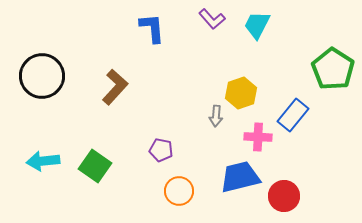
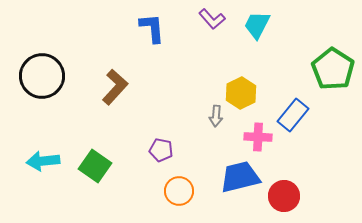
yellow hexagon: rotated 8 degrees counterclockwise
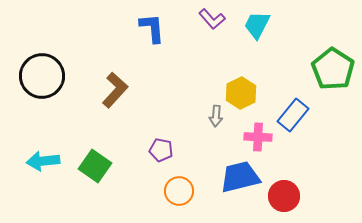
brown L-shape: moved 3 px down
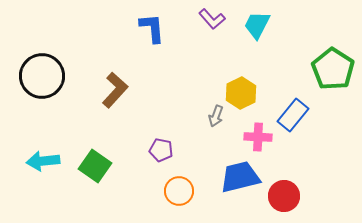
gray arrow: rotated 15 degrees clockwise
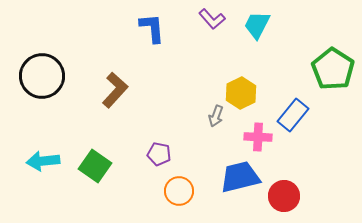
purple pentagon: moved 2 px left, 4 px down
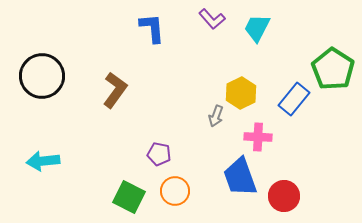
cyan trapezoid: moved 3 px down
brown L-shape: rotated 6 degrees counterclockwise
blue rectangle: moved 1 px right, 16 px up
green square: moved 34 px right, 31 px down; rotated 8 degrees counterclockwise
blue trapezoid: rotated 96 degrees counterclockwise
orange circle: moved 4 px left
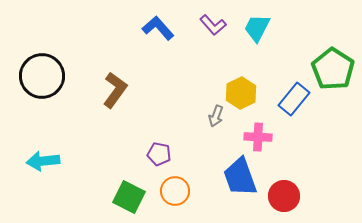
purple L-shape: moved 1 px right, 6 px down
blue L-shape: moved 6 px right; rotated 36 degrees counterclockwise
